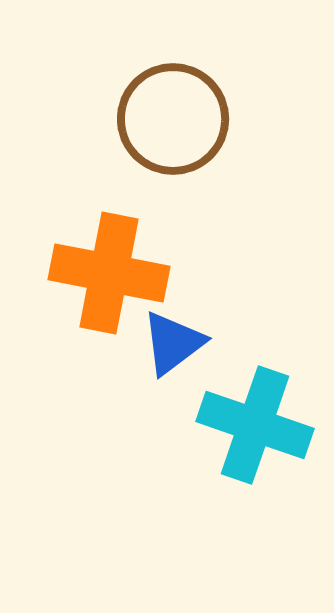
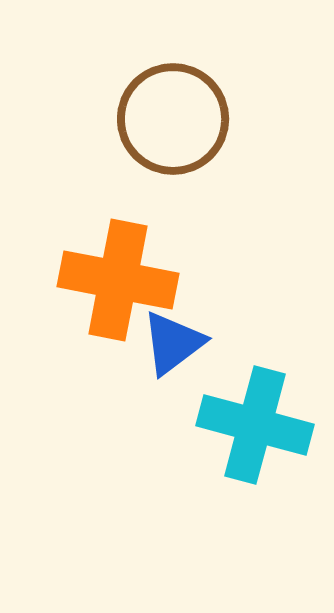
orange cross: moved 9 px right, 7 px down
cyan cross: rotated 4 degrees counterclockwise
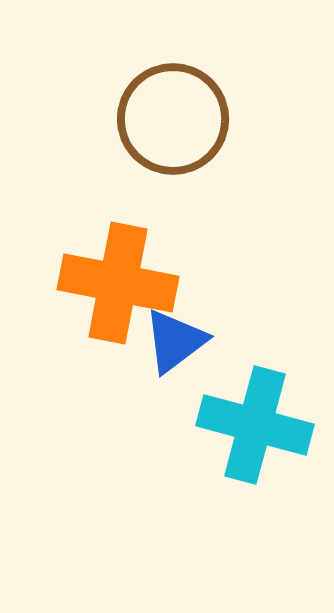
orange cross: moved 3 px down
blue triangle: moved 2 px right, 2 px up
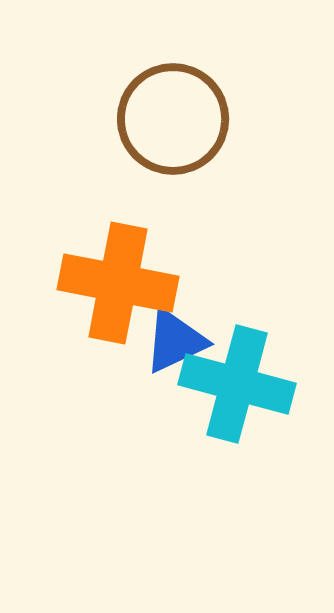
blue triangle: rotated 12 degrees clockwise
cyan cross: moved 18 px left, 41 px up
